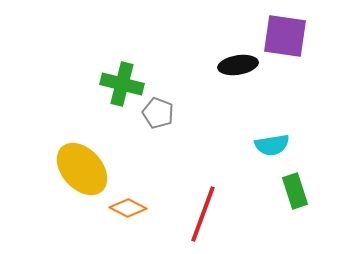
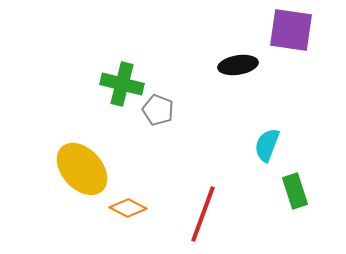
purple square: moved 6 px right, 6 px up
gray pentagon: moved 3 px up
cyan semicircle: moved 5 px left; rotated 120 degrees clockwise
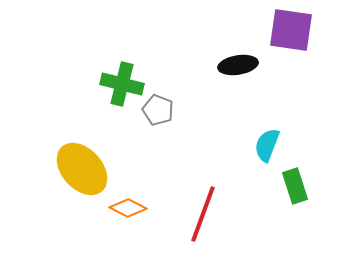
green rectangle: moved 5 px up
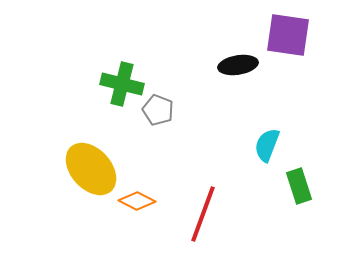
purple square: moved 3 px left, 5 px down
yellow ellipse: moved 9 px right
green rectangle: moved 4 px right
orange diamond: moved 9 px right, 7 px up
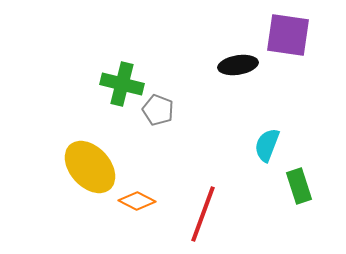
yellow ellipse: moved 1 px left, 2 px up
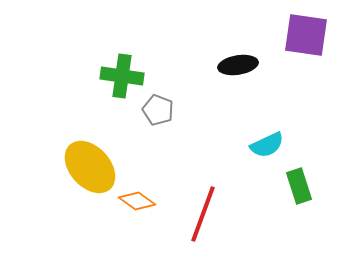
purple square: moved 18 px right
green cross: moved 8 px up; rotated 6 degrees counterclockwise
cyan semicircle: rotated 136 degrees counterclockwise
orange diamond: rotated 9 degrees clockwise
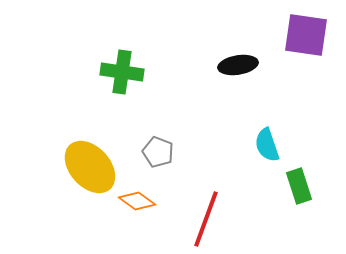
green cross: moved 4 px up
gray pentagon: moved 42 px down
cyan semicircle: rotated 96 degrees clockwise
red line: moved 3 px right, 5 px down
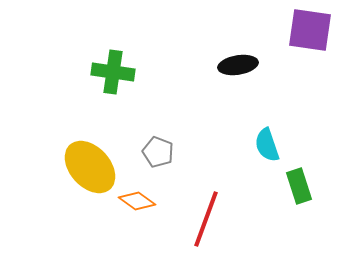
purple square: moved 4 px right, 5 px up
green cross: moved 9 px left
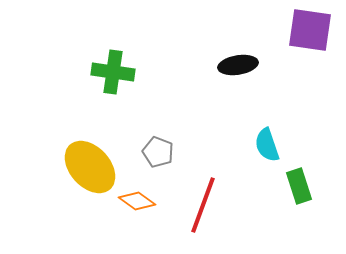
red line: moved 3 px left, 14 px up
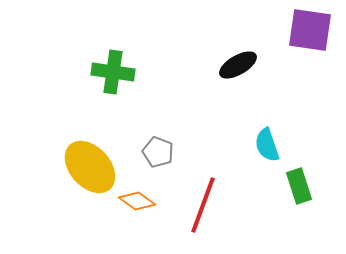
black ellipse: rotated 21 degrees counterclockwise
